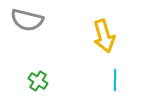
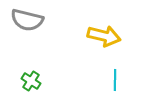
yellow arrow: rotated 60 degrees counterclockwise
green cross: moved 7 px left
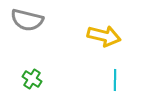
green cross: moved 1 px right, 2 px up
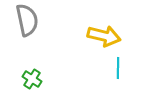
gray semicircle: rotated 116 degrees counterclockwise
cyan line: moved 3 px right, 12 px up
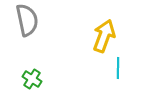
yellow arrow: rotated 84 degrees counterclockwise
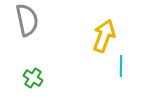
cyan line: moved 3 px right, 2 px up
green cross: moved 1 px right, 1 px up
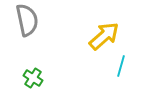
yellow arrow: rotated 28 degrees clockwise
cyan line: rotated 15 degrees clockwise
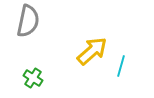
gray semicircle: moved 1 px right, 1 px down; rotated 24 degrees clockwise
yellow arrow: moved 12 px left, 15 px down
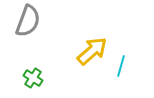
gray semicircle: rotated 8 degrees clockwise
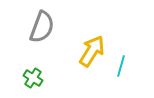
gray semicircle: moved 14 px right, 6 px down
yellow arrow: rotated 16 degrees counterclockwise
